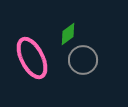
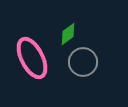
gray circle: moved 2 px down
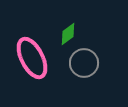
gray circle: moved 1 px right, 1 px down
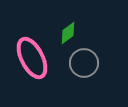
green diamond: moved 1 px up
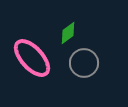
pink ellipse: rotated 15 degrees counterclockwise
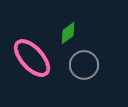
gray circle: moved 2 px down
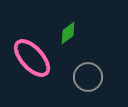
gray circle: moved 4 px right, 12 px down
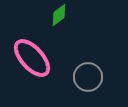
green diamond: moved 9 px left, 18 px up
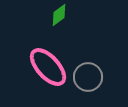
pink ellipse: moved 16 px right, 9 px down
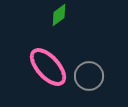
gray circle: moved 1 px right, 1 px up
